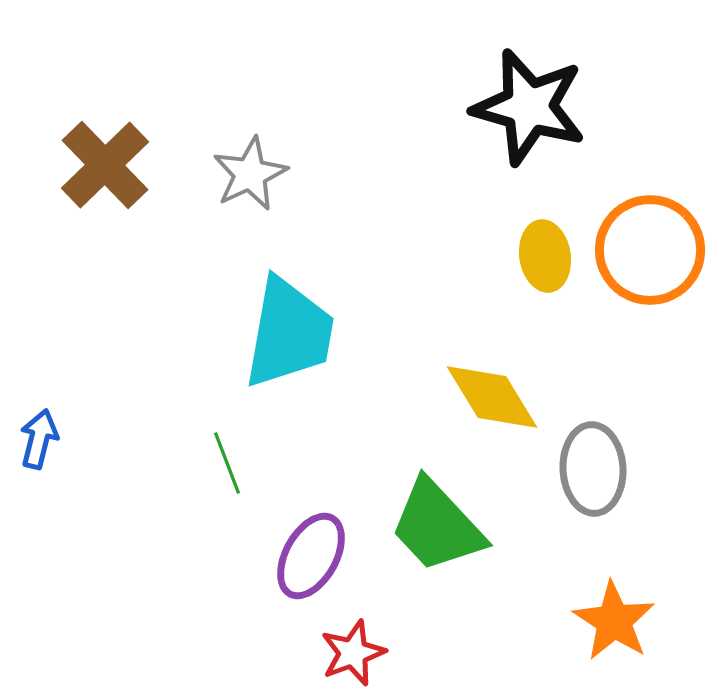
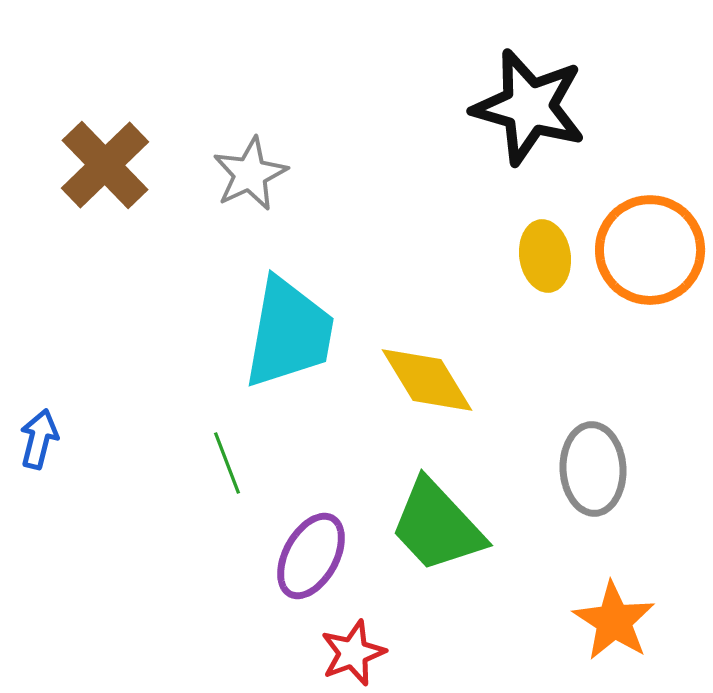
yellow diamond: moved 65 px left, 17 px up
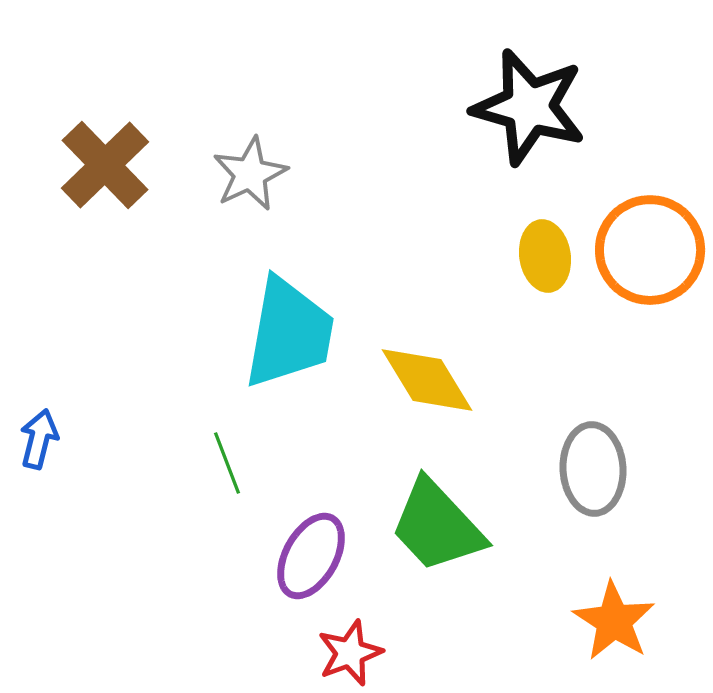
red star: moved 3 px left
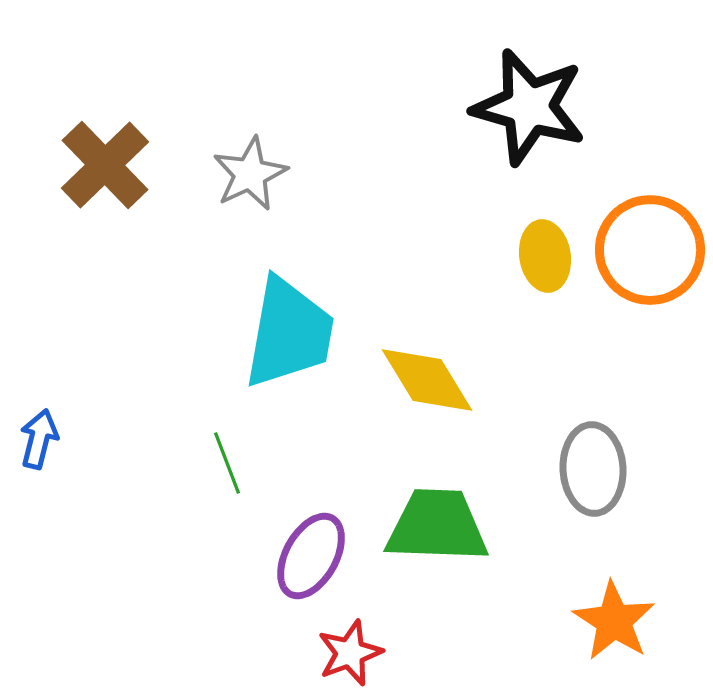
green trapezoid: rotated 135 degrees clockwise
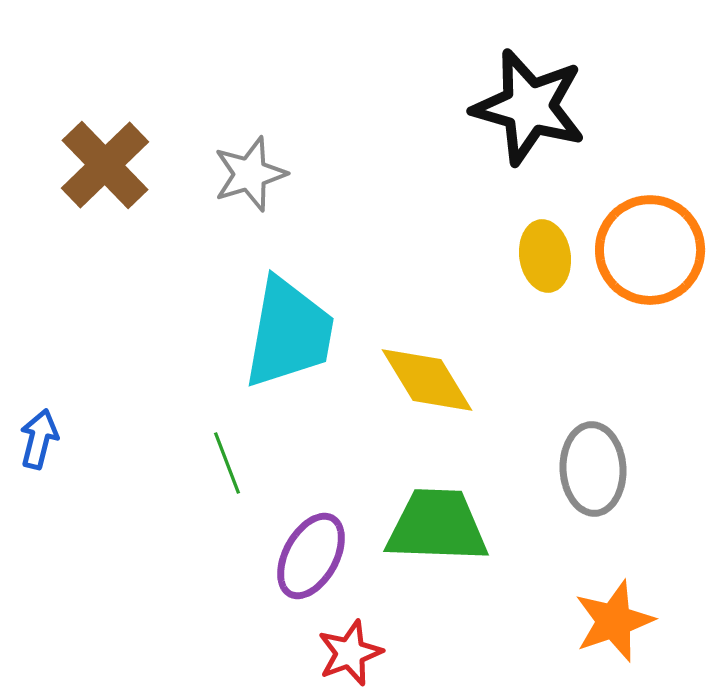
gray star: rotated 8 degrees clockwise
orange star: rotated 20 degrees clockwise
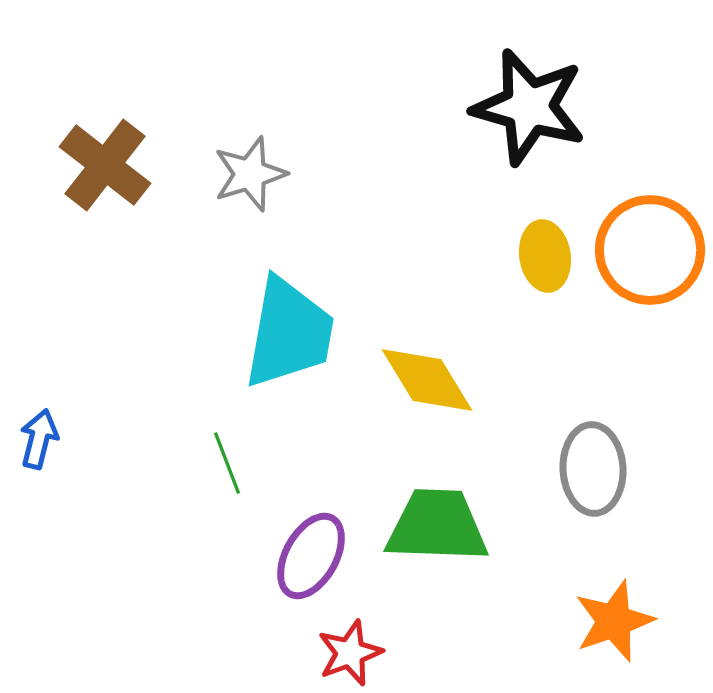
brown cross: rotated 8 degrees counterclockwise
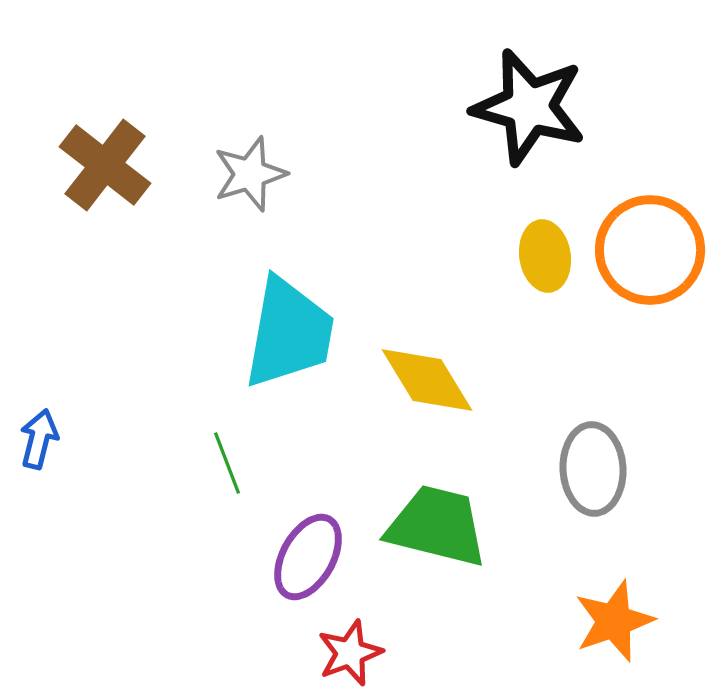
green trapezoid: rotated 12 degrees clockwise
purple ellipse: moved 3 px left, 1 px down
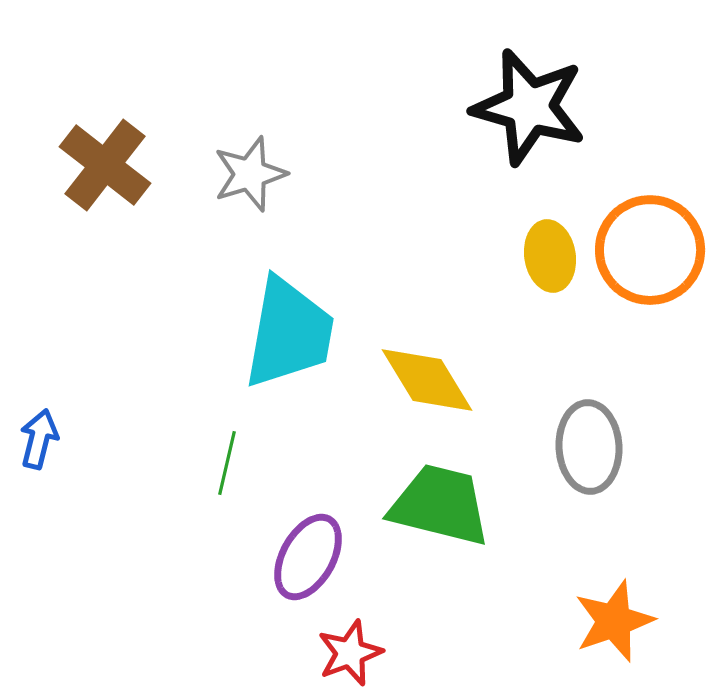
yellow ellipse: moved 5 px right
green line: rotated 34 degrees clockwise
gray ellipse: moved 4 px left, 22 px up
green trapezoid: moved 3 px right, 21 px up
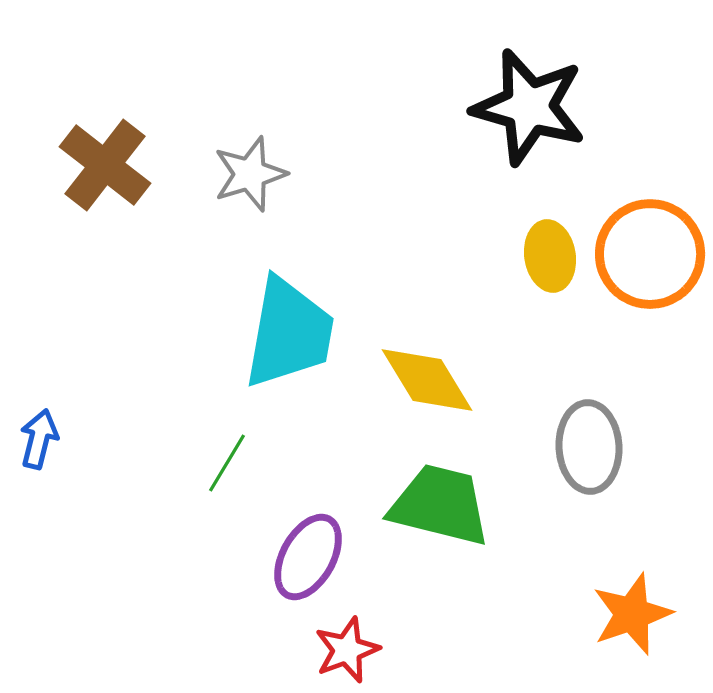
orange circle: moved 4 px down
green line: rotated 18 degrees clockwise
orange star: moved 18 px right, 7 px up
red star: moved 3 px left, 3 px up
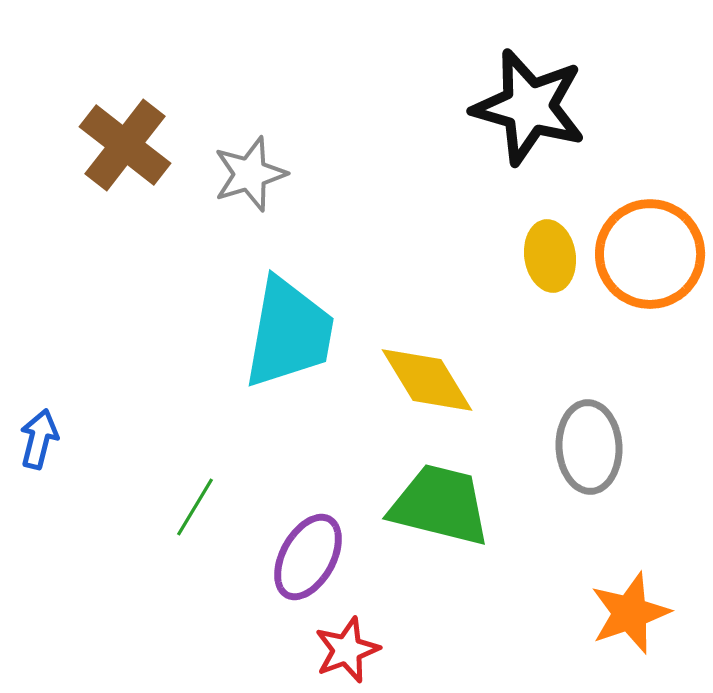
brown cross: moved 20 px right, 20 px up
green line: moved 32 px left, 44 px down
orange star: moved 2 px left, 1 px up
